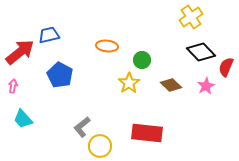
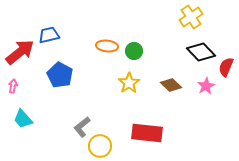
green circle: moved 8 px left, 9 px up
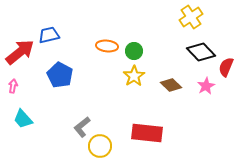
yellow star: moved 5 px right, 7 px up
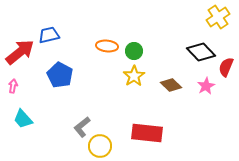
yellow cross: moved 27 px right
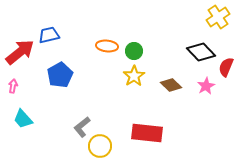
blue pentagon: rotated 15 degrees clockwise
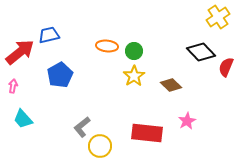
pink star: moved 19 px left, 35 px down
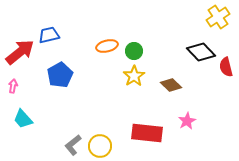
orange ellipse: rotated 20 degrees counterclockwise
red semicircle: rotated 36 degrees counterclockwise
gray L-shape: moved 9 px left, 18 px down
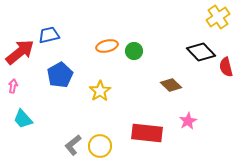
yellow star: moved 34 px left, 15 px down
pink star: moved 1 px right
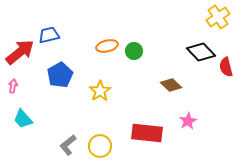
gray L-shape: moved 5 px left
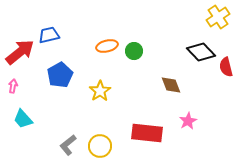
brown diamond: rotated 25 degrees clockwise
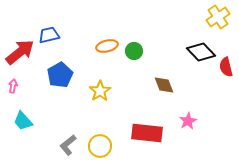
brown diamond: moved 7 px left
cyan trapezoid: moved 2 px down
